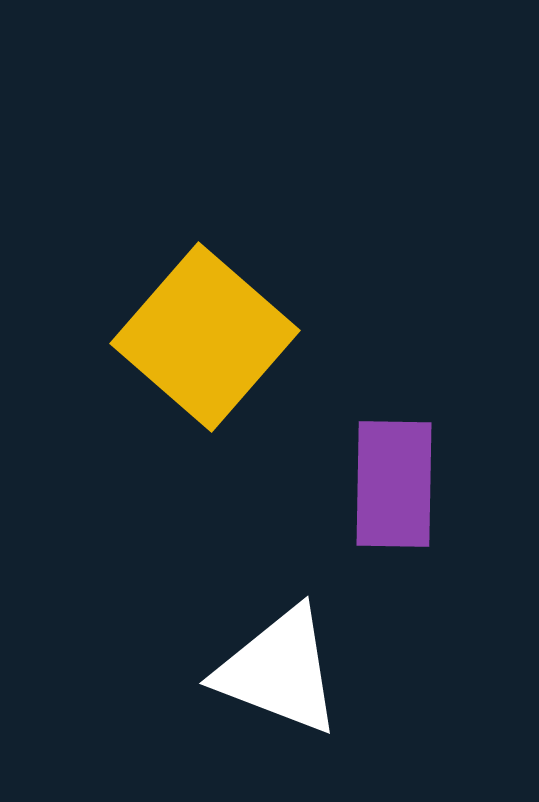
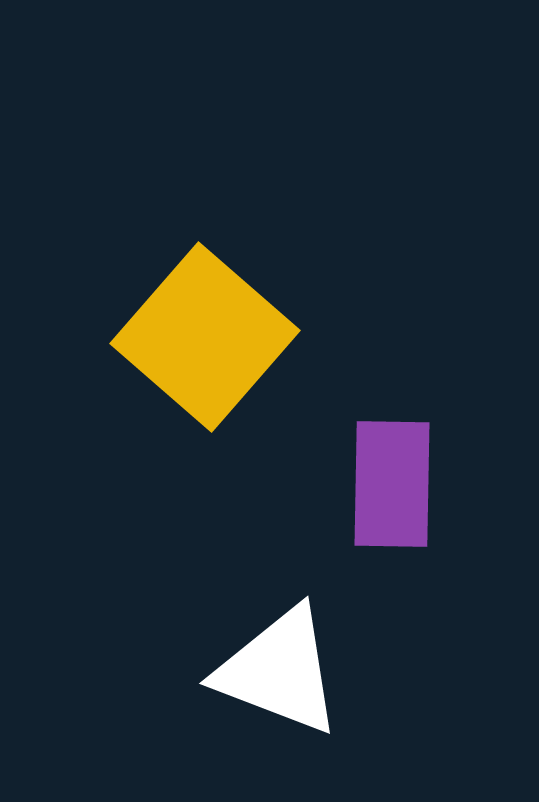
purple rectangle: moved 2 px left
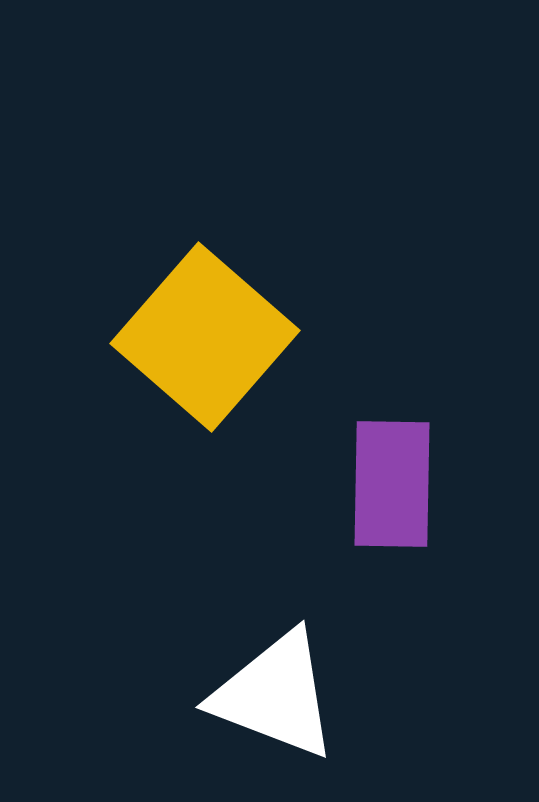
white triangle: moved 4 px left, 24 px down
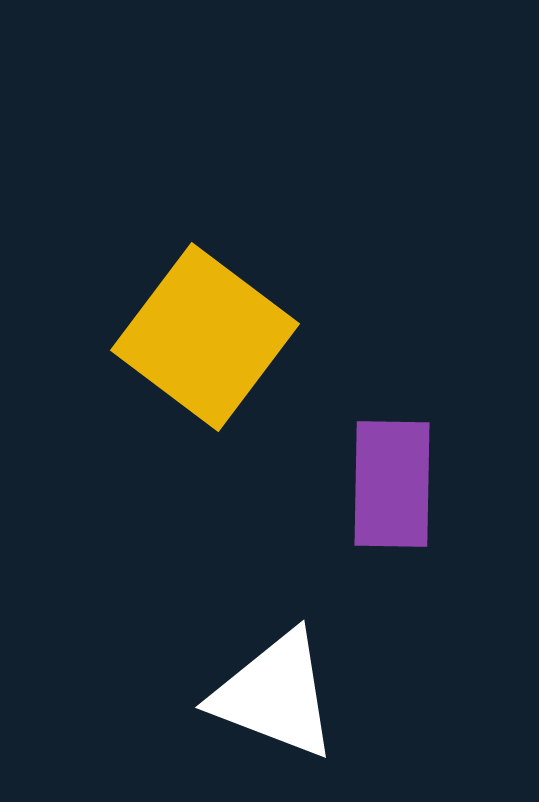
yellow square: rotated 4 degrees counterclockwise
